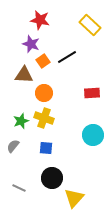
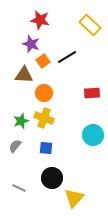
gray semicircle: moved 2 px right
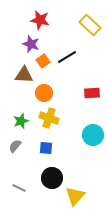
yellow cross: moved 5 px right
yellow triangle: moved 1 px right, 2 px up
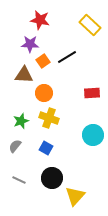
purple star: moved 1 px left; rotated 18 degrees counterclockwise
blue square: rotated 24 degrees clockwise
gray line: moved 8 px up
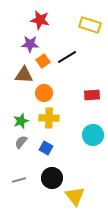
yellow rectangle: rotated 25 degrees counterclockwise
red rectangle: moved 2 px down
yellow cross: rotated 18 degrees counterclockwise
gray semicircle: moved 6 px right, 4 px up
gray line: rotated 40 degrees counterclockwise
yellow triangle: rotated 20 degrees counterclockwise
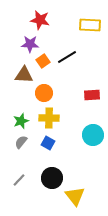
yellow rectangle: rotated 15 degrees counterclockwise
blue square: moved 2 px right, 5 px up
gray line: rotated 32 degrees counterclockwise
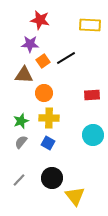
black line: moved 1 px left, 1 px down
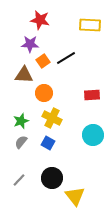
yellow cross: moved 3 px right; rotated 24 degrees clockwise
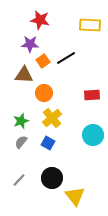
yellow cross: rotated 24 degrees clockwise
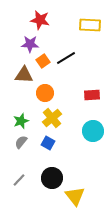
orange circle: moved 1 px right
cyan circle: moved 4 px up
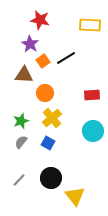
purple star: rotated 30 degrees clockwise
black circle: moved 1 px left
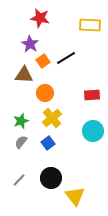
red star: moved 2 px up
blue square: rotated 24 degrees clockwise
